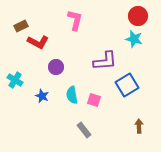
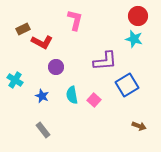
brown rectangle: moved 2 px right, 3 px down
red L-shape: moved 4 px right
pink square: rotated 24 degrees clockwise
brown arrow: rotated 112 degrees clockwise
gray rectangle: moved 41 px left
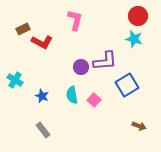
purple circle: moved 25 px right
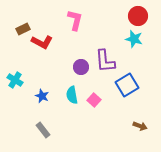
purple L-shape: rotated 90 degrees clockwise
brown arrow: moved 1 px right
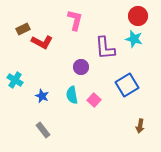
purple L-shape: moved 13 px up
brown arrow: rotated 80 degrees clockwise
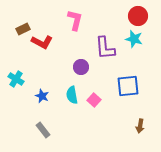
cyan cross: moved 1 px right, 1 px up
blue square: moved 1 px right, 1 px down; rotated 25 degrees clockwise
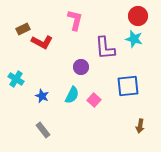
cyan semicircle: rotated 144 degrees counterclockwise
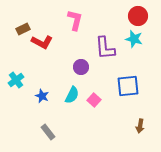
cyan cross: moved 1 px down; rotated 21 degrees clockwise
gray rectangle: moved 5 px right, 2 px down
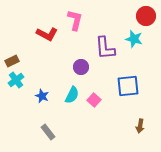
red circle: moved 8 px right
brown rectangle: moved 11 px left, 32 px down
red L-shape: moved 5 px right, 8 px up
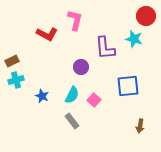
cyan cross: rotated 21 degrees clockwise
gray rectangle: moved 24 px right, 11 px up
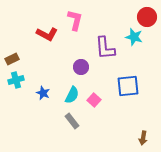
red circle: moved 1 px right, 1 px down
cyan star: moved 2 px up
brown rectangle: moved 2 px up
blue star: moved 1 px right, 3 px up
brown arrow: moved 3 px right, 12 px down
